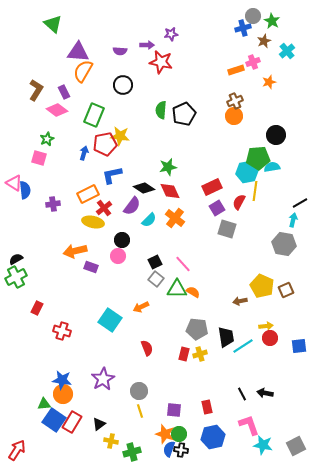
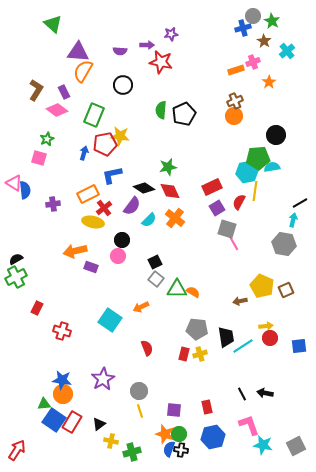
brown star at (264, 41): rotated 16 degrees counterclockwise
orange star at (269, 82): rotated 16 degrees counterclockwise
pink line at (183, 264): moved 50 px right, 22 px up; rotated 12 degrees clockwise
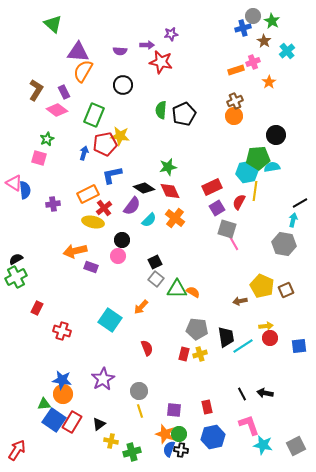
orange arrow at (141, 307): rotated 21 degrees counterclockwise
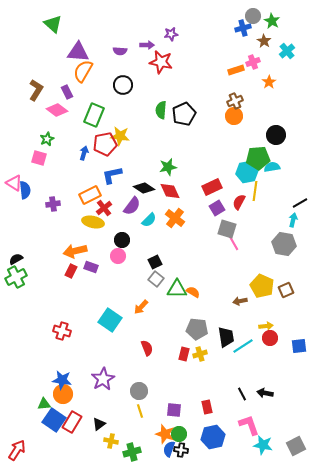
purple rectangle at (64, 92): moved 3 px right
orange rectangle at (88, 194): moved 2 px right, 1 px down
red rectangle at (37, 308): moved 34 px right, 37 px up
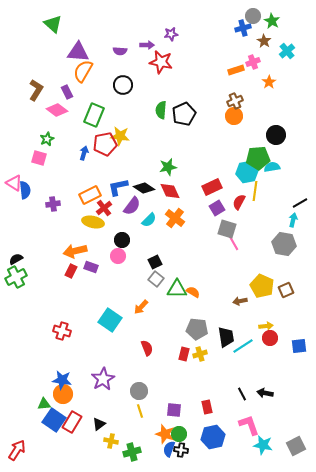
blue L-shape at (112, 175): moved 6 px right, 12 px down
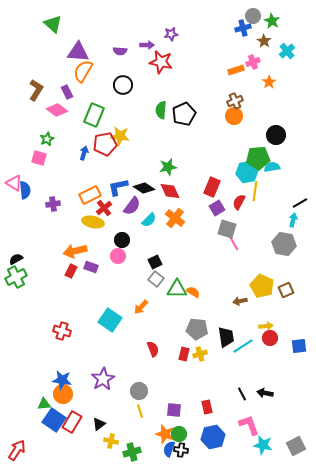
red rectangle at (212, 187): rotated 42 degrees counterclockwise
red semicircle at (147, 348): moved 6 px right, 1 px down
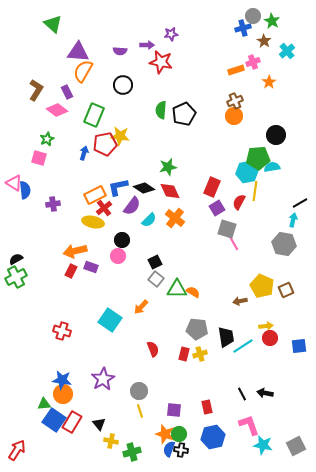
orange rectangle at (90, 195): moved 5 px right
black triangle at (99, 424): rotated 32 degrees counterclockwise
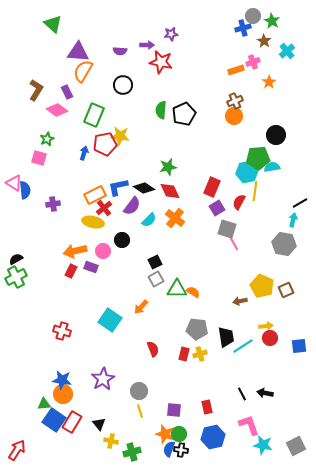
pink circle at (118, 256): moved 15 px left, 5 px up
gray square at (156, 279): rotated 21 degrees clockwise
